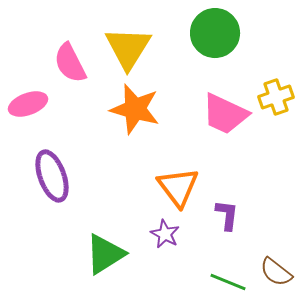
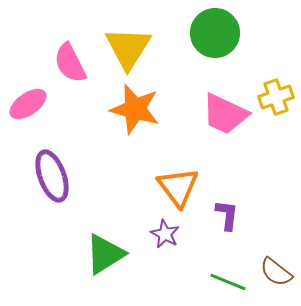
pink ellipse: rotated 15 degrees counterclockwise
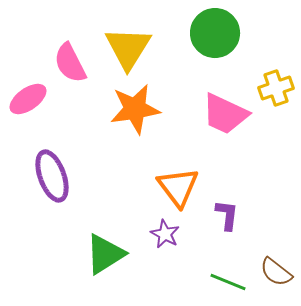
yellow cross: moved 9 px up
pink ellipse: moved 5 px up
orange star: rotated 24 degrees counterclockwise
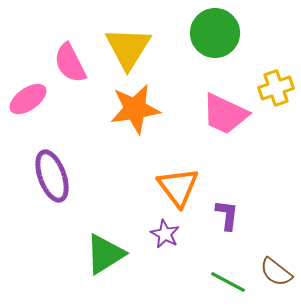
green line: rotated 6 degrees clockwise
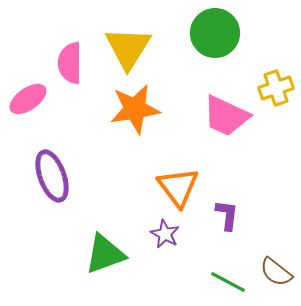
pink semicircle: rotated 27 degrees clockwise
pink trapezoid: moved 1 px right, 2 px down
green triangle: rotated 12 degrees clockwise
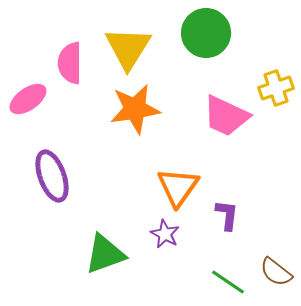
green circle: moved 9 px left
orange triangle: rotated 12 degrees clockwise
green line: rotated 6 degrees clockwise
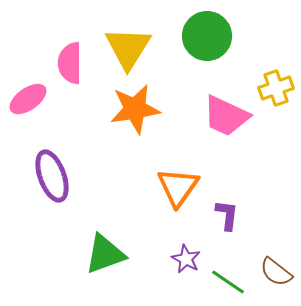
green circle: moved 1 px right, 3 px down
purple star: moved 21 px right, 25 px down
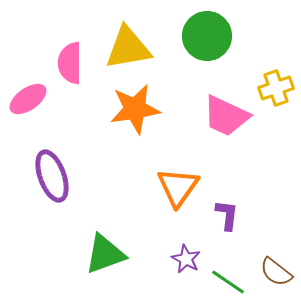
yellow triangle: rotated 48 degrees clockwise
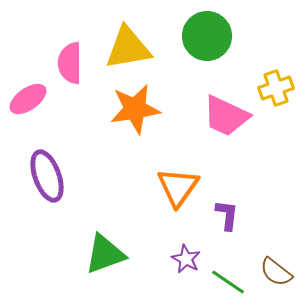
purple ellipse: moved 5 px left
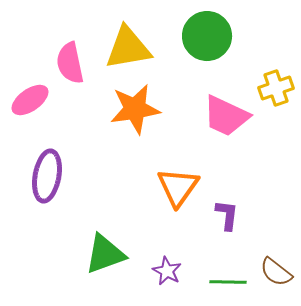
pink semicircle: rotated 12 degrees counterclockwise
pink ellipse: moved 2 px right, 1 px down
purple ellipse: rotated 30 degrees clockwise
purple star: moved 19 px left, 12 px down
green line: rotated 33 degrees counterclockwise
